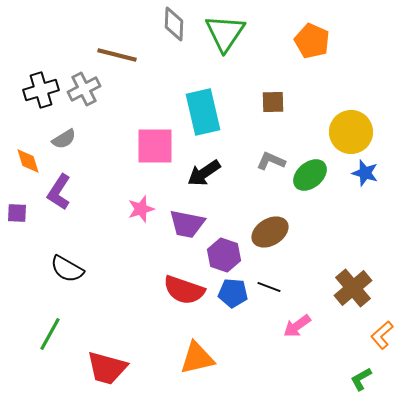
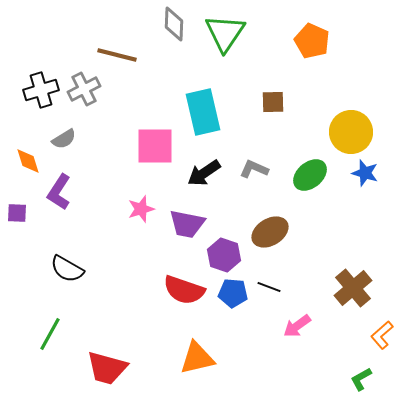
gray L-shape: moved 17 px left, 8 px down
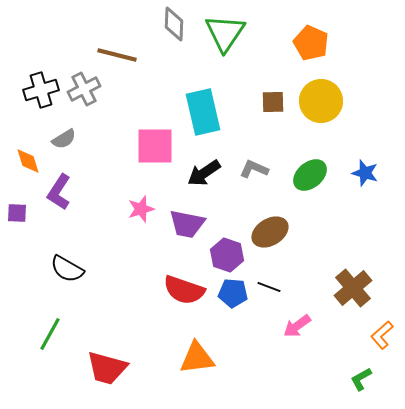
orange pentagon: moved 1 px left, 2 px down
yellow circle: moved 30 px left, 31 px up
purple hexagon: moved 3 px right
orange triangle: rotated 6 degrees clockwise
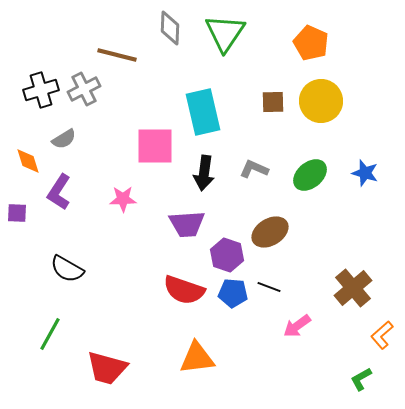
gray diamond: moved 4 px left, 4 px down
black arrow: rotated 48 degrees counterclockwise
pink star: moved 18 px left, 10 px up; rotated 16 degrees clockwise
purple trapezoid: rotated 15 degrees counterclockwise
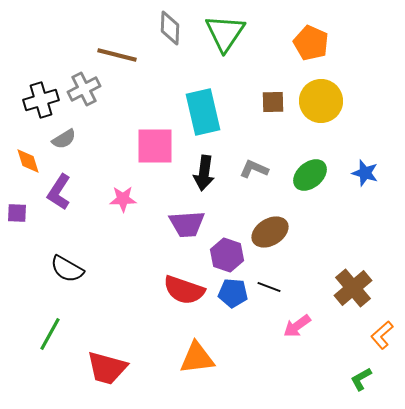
black cross: moved 10 px down
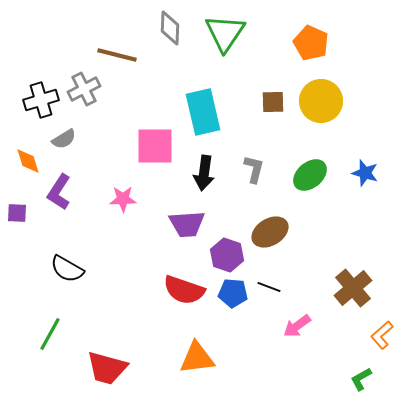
gray L-shape: rotated 80 degrees clockwise
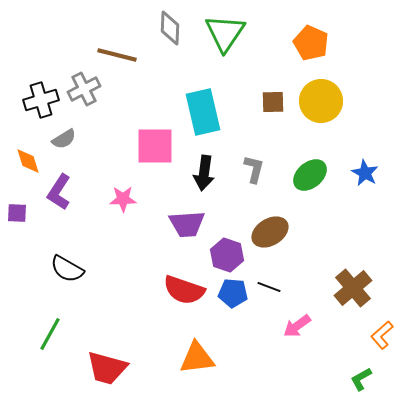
blue star: rotated 12 degrees clockwise
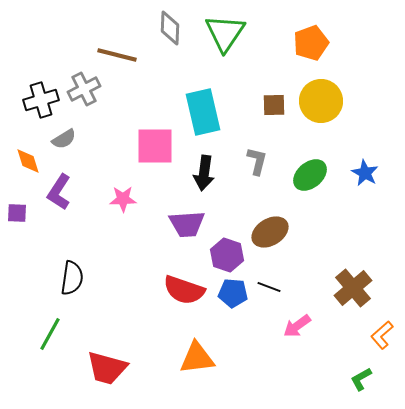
orange pentagon: rotated 28 degrees clockwise
brown square: moved 1 px right, 3 px down
gray L-shape: moved 3 px right, 8 px up
black semicircle: moved 5 px right, 9 px down; rotated 112 degrees counterclockwise
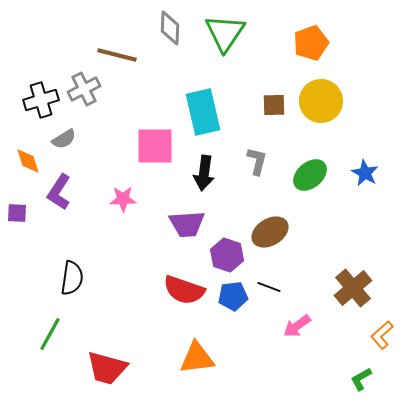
blue pentagon: moved 3 px down; rotated 12 degrees counterclockwise
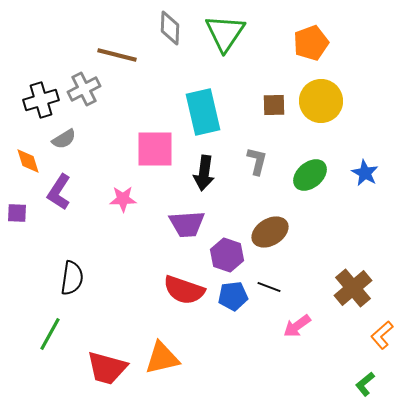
pink square: moved 3 px down
orange triangle: moved 35 px left; rotated 6 degrees counterclockwise
green L-shape: moved 4 px right, 5 px down; rotated 10 degrees counterclockwise
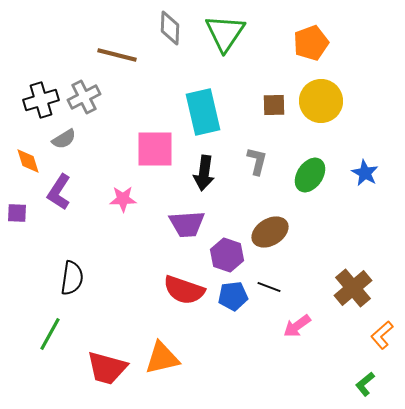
gray cross: moved 8 px down
green ellipse: rotated 16 degrees counterclockwise
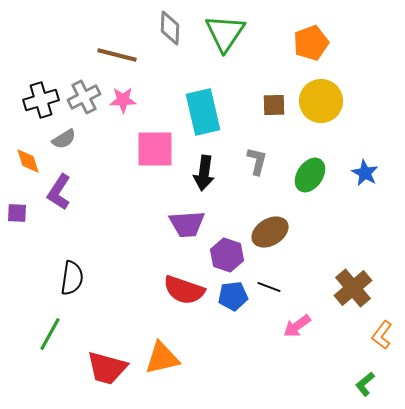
pink star: moved 99 px up
orange L-shape: rotated 12 degrees counterclockwise
